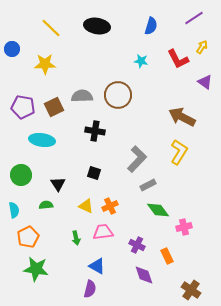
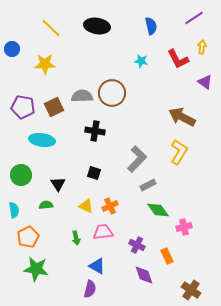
blue semicircle: rotated 30 degrees counterclockwise
yellow arrow: rotated 24 degrees counterclockwise
brown circle: moved 6 px left, 2 px up
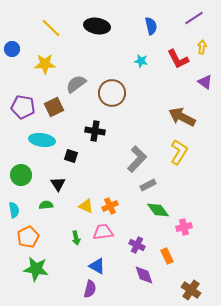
gray semicircle: moved 6 px left, 12 px up; rotated 35 degrees counterclockwise
black square: moved 23 px left, 17 px up
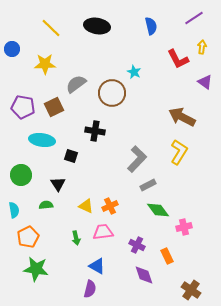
cyan star: moved 7 px left, 11 px down; rotated 16 degrees clockwise
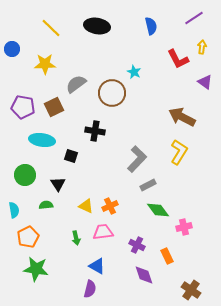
green circle: moved 4 px right
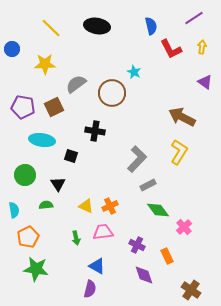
red L-shape: moved 7 px left, 10 px up
pink cross: rotated 28 degrees counterclockwise
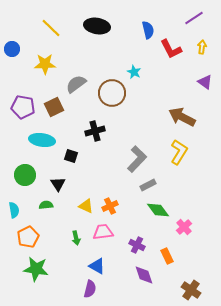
blue semicircle: moved 3 px left, 4 px down
black cross: rotated 24 degrees counterclockwise
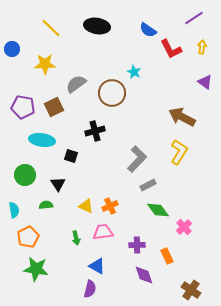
blue semicircle: rotated 138 degrees clockwise
purple cross: rotated 28 degrees counterclockwise
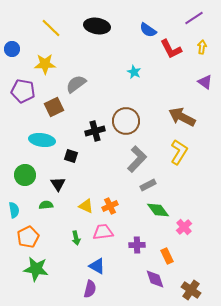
brown circle: moved 14 px right, 28 px down
purple pentagon: moved 16 px up
purple diamond: moved 11 px right, 4 px down
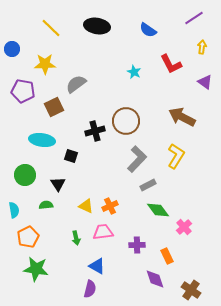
red L-shape: moved 15 px down
yellow L-shape: moved 3 px left, 4 px down
